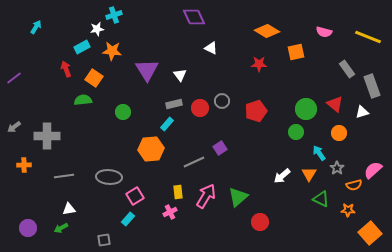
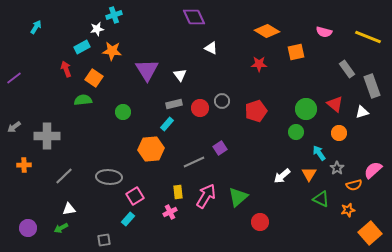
gray line at (64, 176): rotated 36 degrees counterclockwise
orange star at (348, 210): rotated 16 degrees counterclockwise
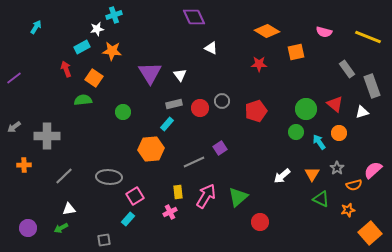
purple triangle at (147, 70): moved 3 px right, 3 px down
cyan arrow at (319, 153): moved 11 px up
orange triangle at (309, 174): moved 3 px right
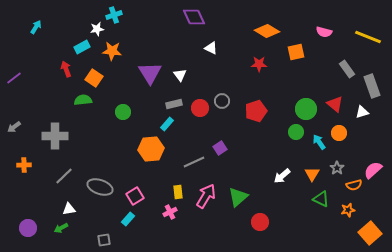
gray cross at (47, 136): moved 8 px right
gray ellipse at (109, 177): moved 9 px left, 10 px down; rotated 15 degrees clockwise
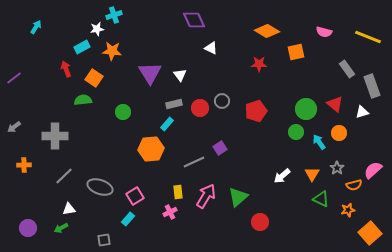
purple diamond at (194, 17): moved 3 px down
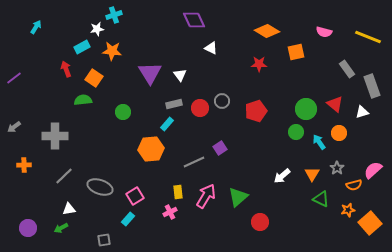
orange square at (370, 233): moved 10 px up
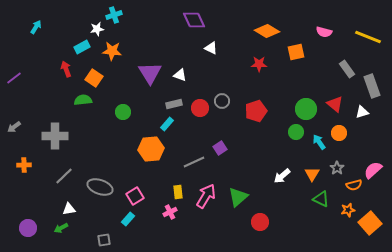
white triangle at (180, 75): rotated 32 degrees counterclockwise
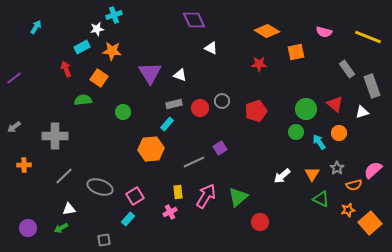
orange square at (94, 78): moved 5 px right
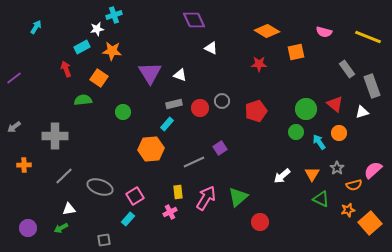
pink arrow at (206, 196): moved 2 px down
